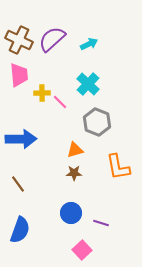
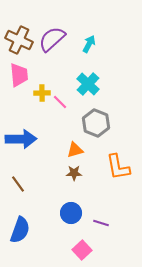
cyan arrow: rotated 36 degrees counterclockwise
gray hexagon: moved 1 px left, 1 px down
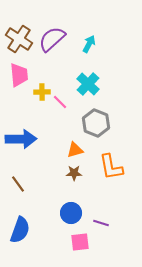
brown cross: moved 1 px up; rotated 8 degrees clockwise
yellow cross: moved 1 px up
orange L-shape: moved 7 px left
pink square: moved 2 px left, 8 px up; rotated 36 degrees clockwise
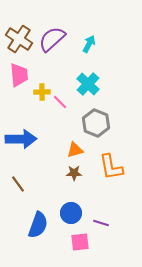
blue semicircle: moved 18 px right, 5 px up
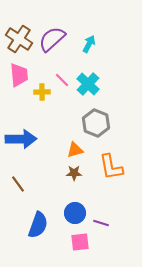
pink line: moved 2 px right, 22 px up
blue circle: moved 4 px right
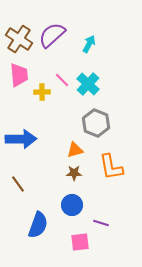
purple semicircle: moved 4 px up
blue circle: moved 3 px left, 8 px up
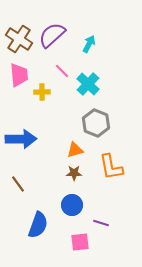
pink line: moved 9 px up
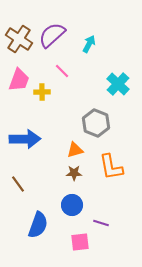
pink trapezoid: moved 5 px down; rotated 25 degrees clockwise
cyan cross: moved 30 px right
blue arrow: moved 4 px right
